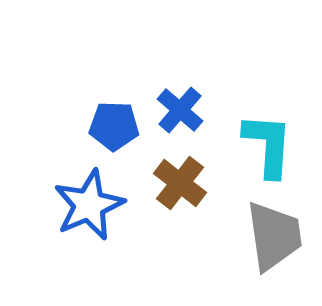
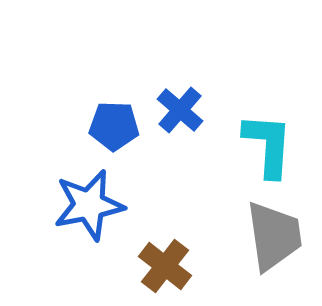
brown cross: moved 15 px left, 83 px down
blue star: rotated 12 degrees clockwise
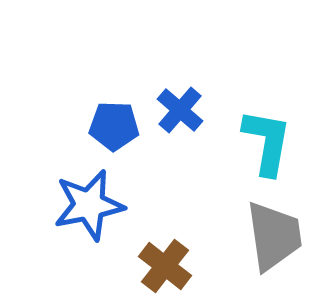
cyan L-shape: moved 1 px left, 3 px up; rotated 6 degrees clockwise
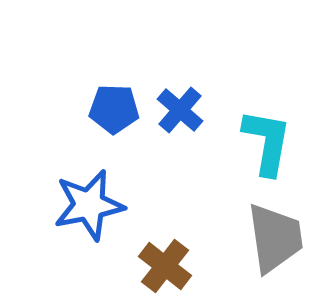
blue pentagon: moved 17 px up
gray trapezoid: moved 1 px right, 2 px down
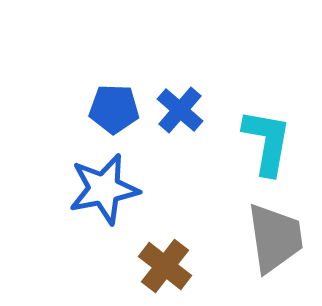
blue star: moved 15 px right, 16 px up
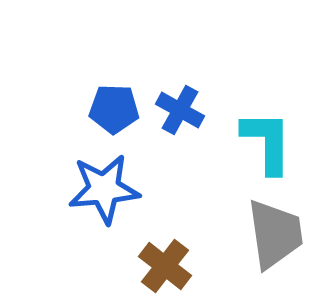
blue cross: rotated 12 degrees counterclockwise
cyan L-shape: rotated 10 degrees counterclockwise
blue star: rotated 6 degrees clockwise
gray trapezoid: moved 4 px up
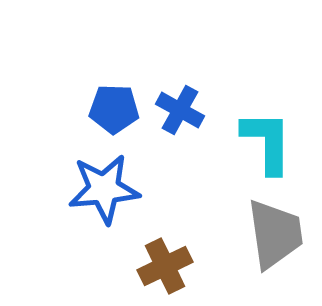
brown cross: rotated 26 degrees clockwise
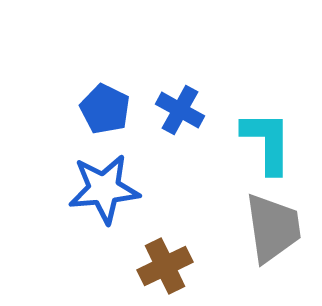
blue pentagon: moved 9 px left; rotated 24 degrees clockwise
gray trapezoid: moved 2 px left, 6 px up
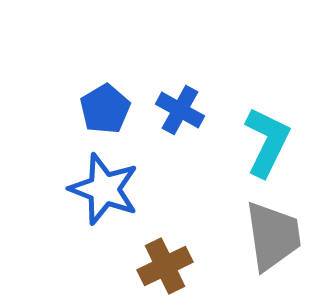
blue pentagon: rotated 15 degrees clockwise
cyan L-shape: rotated 26 degrees clockwise
blue star: rotated 26 degrees clockwise
gray trapezoid: moved 8 px down
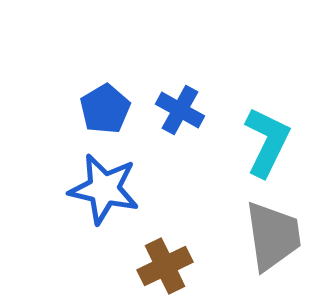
blue star: rotated 8 degrees counterclockwise
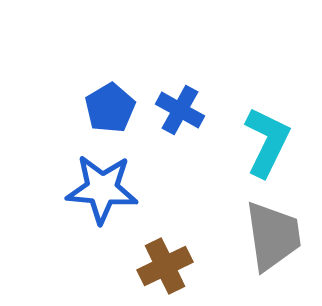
blue pentagon: moved 5 px right, 1 px up
blue star: moved 2 px left; rotated 8 degrees counterclockwise
